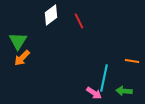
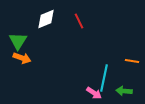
white diamond: moved 5 px left, 4 px down; rotated 15 degrees clockwise
orange arrow: rotated 114 degrees counterclockwise
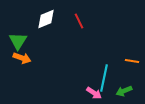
green arrow: rotated 28 degrees counterclockwise
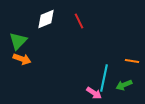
green triangle: rotated 12 degrees clockwise
orange arrow: moved 1 px down
green arrow: moved 6 px up
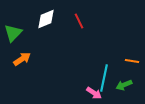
green triangle: moved 5 px left, 8 px up
orange arrow: rotated 54 degrees counterclockwise
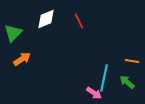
green arrow: moved 3 px right, 3 px up; rotated 63 degrees clockwise
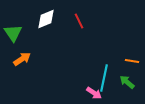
green triangle: rotated 18 degrees counterclockwise
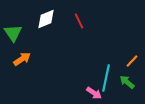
orange line: rotated 56 degrees counterclockwise
cyan line: moved 2 px right
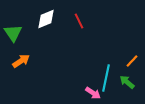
orange arrow: moved 1 px left, 2 px down
pink arrow: moved 1 px left
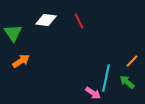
white diamond: moved 1 px down; rotated 30 degrees clockwise
